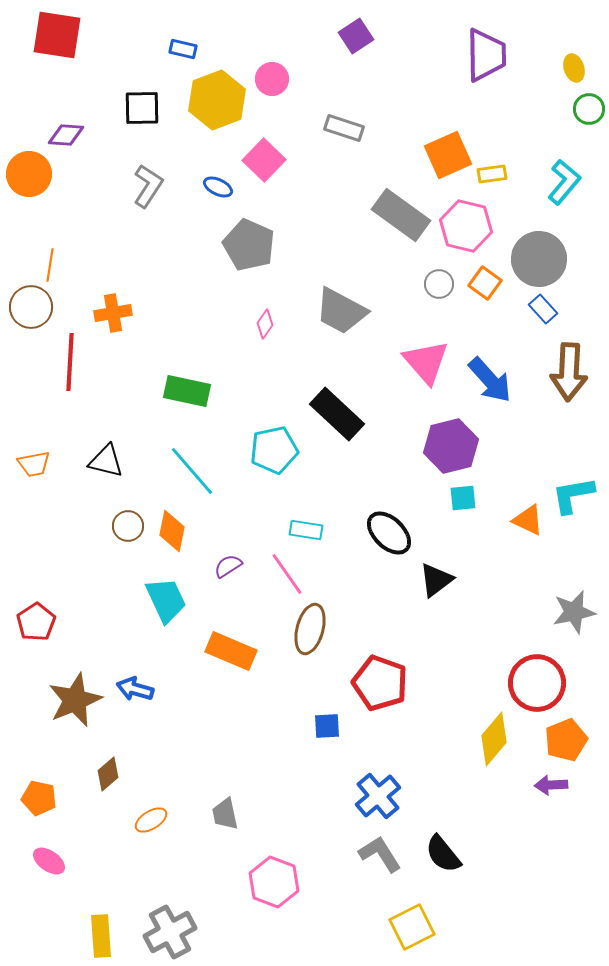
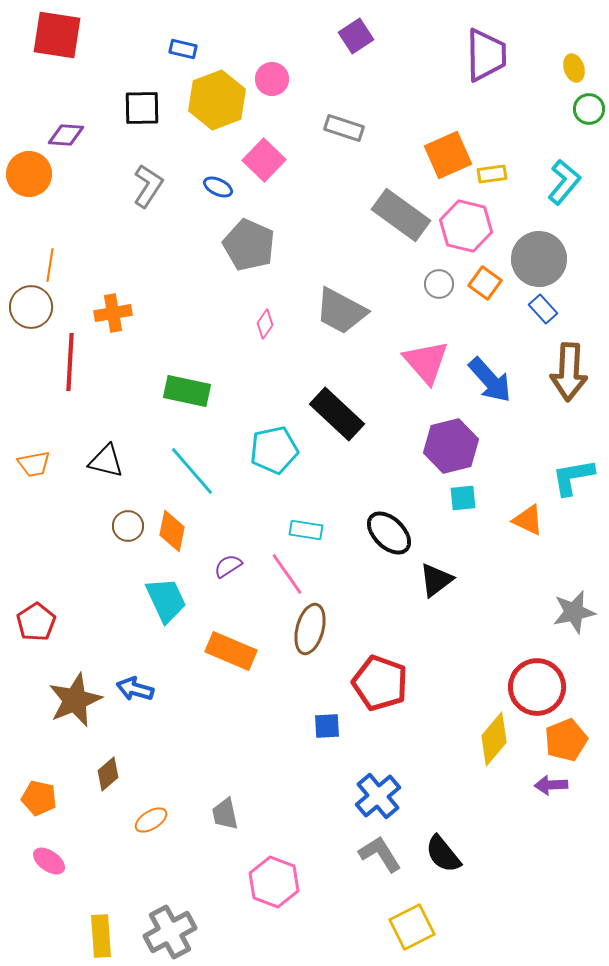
cyan L-shape at (573, 495): moved 18 px up
red circle at (537, 683): moved 4 px down
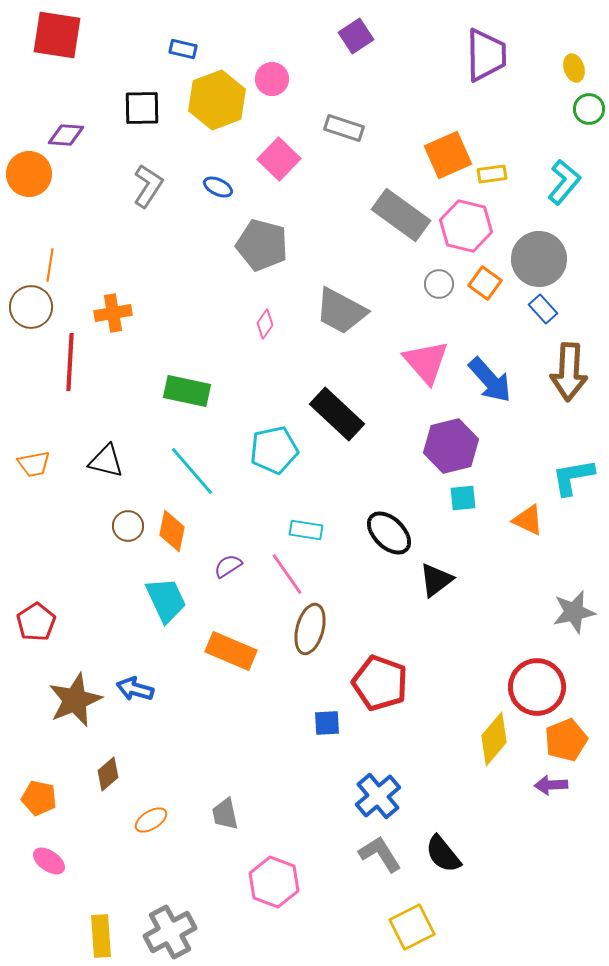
pink square at (264, 160): moved 15 px right, 1 px up
gray pentagon at (249, 245): moved 13 px right; rotated 9 degrees counterclockwise
blue square at (327, 726): moved 3 px up
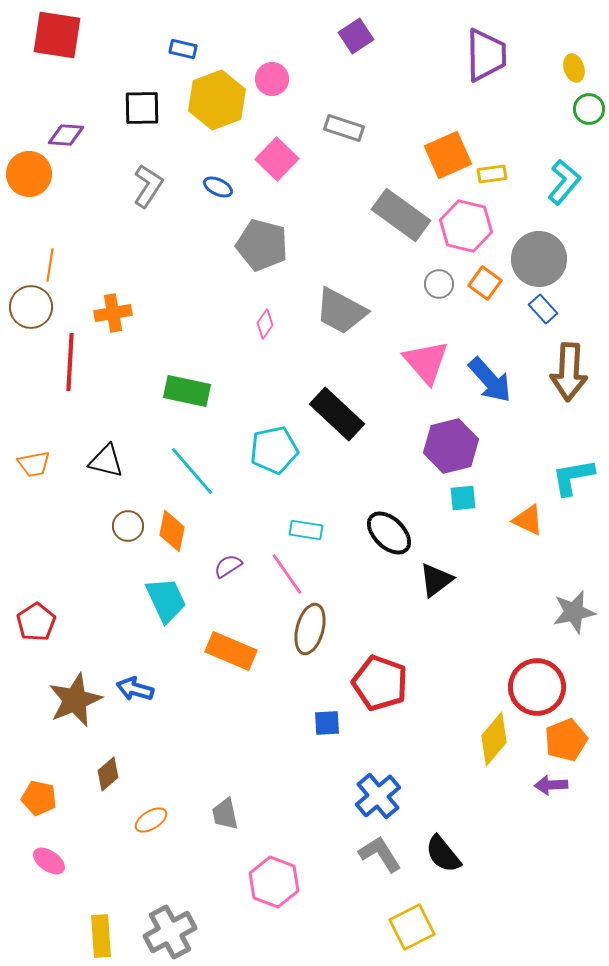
pink square at (279, 159): moved 2 px left
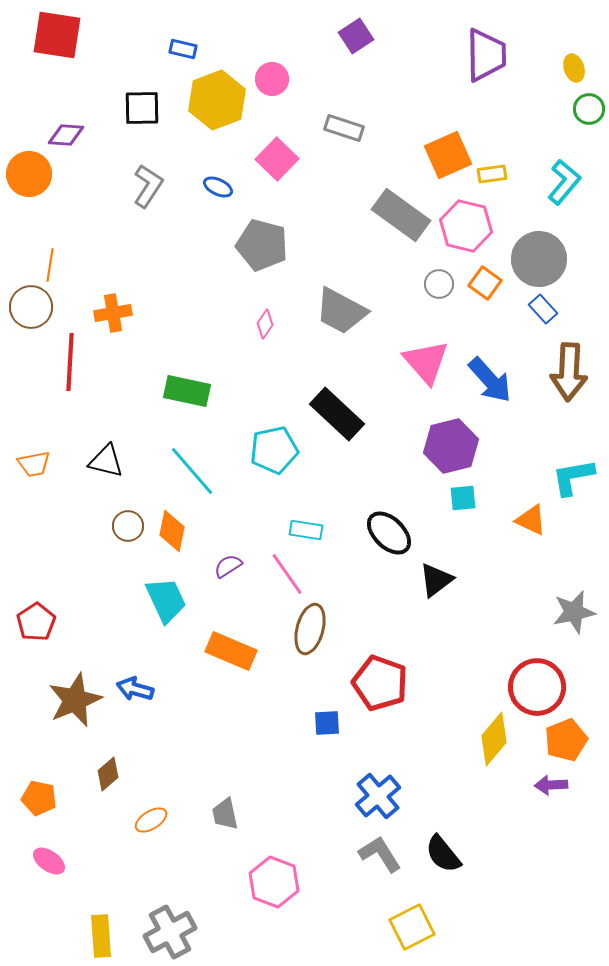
orange triangle at (528, 520): moved 3 px right
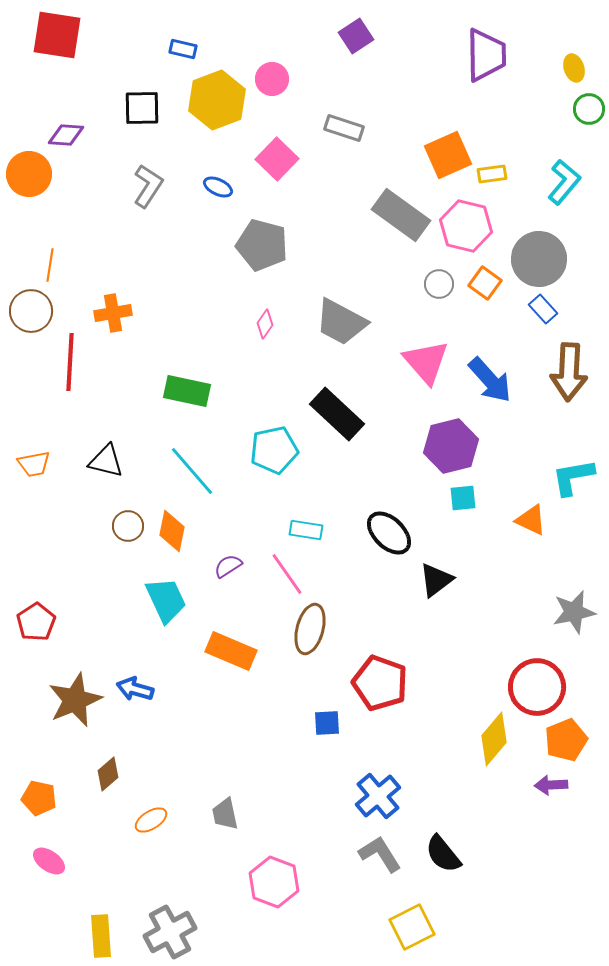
brown circle at (31, 307): moved 4 px down
gray trapezoid at (341, 311): moved 11 px down
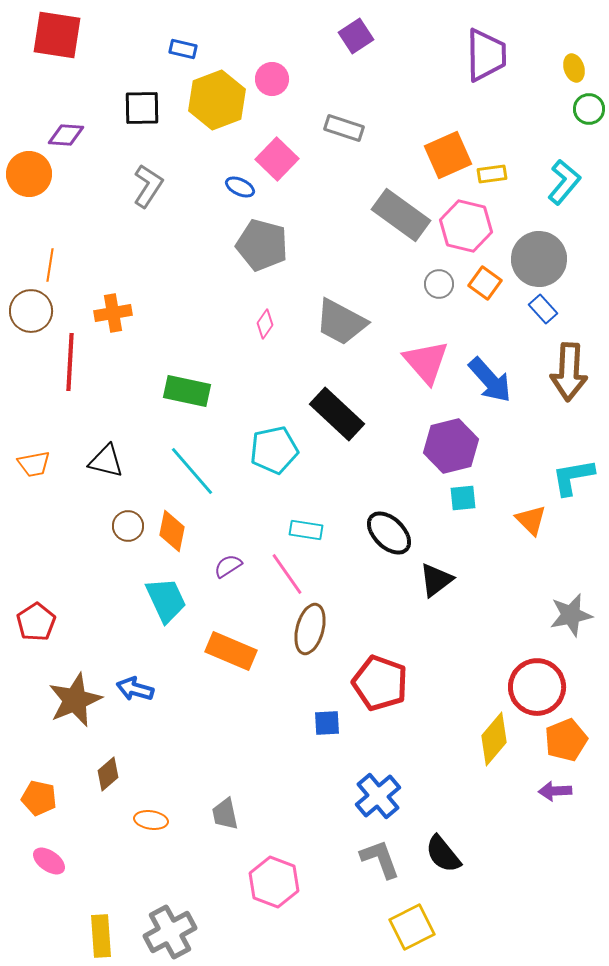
blue ellipse at (218, 187): moved 22 px right
orange triangle at (531, 520): rotated 20 degrees clockwise
gray star at (574, 612): moved 3 px left, 3 px down
purple arrow at (551, 785): moved 4 px right, 6 px down
orange ellipse at (151, 820): rotated 40 degrees clockwise
gray L-shape at (380, 854): moved 5 px down; rotated 12 degrees clockwise
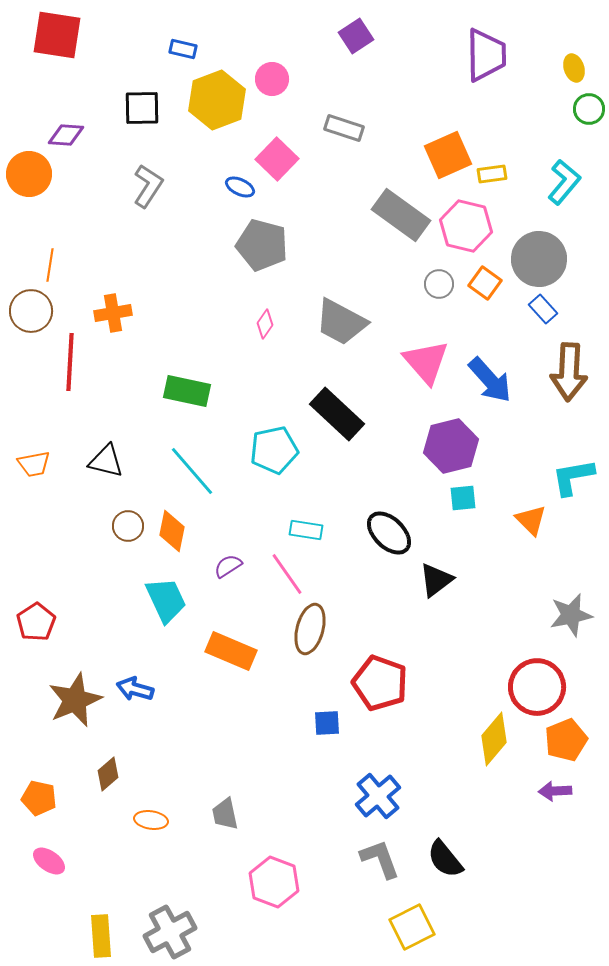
black semicircle at (443, 854): moved 2 px right, 5 px down
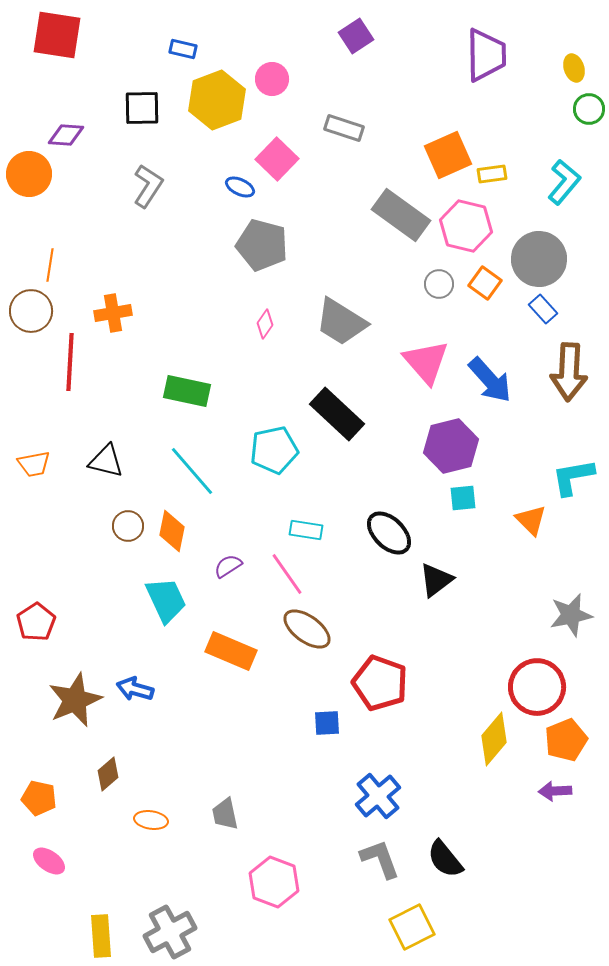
gray trapezoid at (341, 322): rotated 4 degrees clockwise
brown ellipse at (310, 629): moved 3 px left; rotated 69 degrees counterclockwise
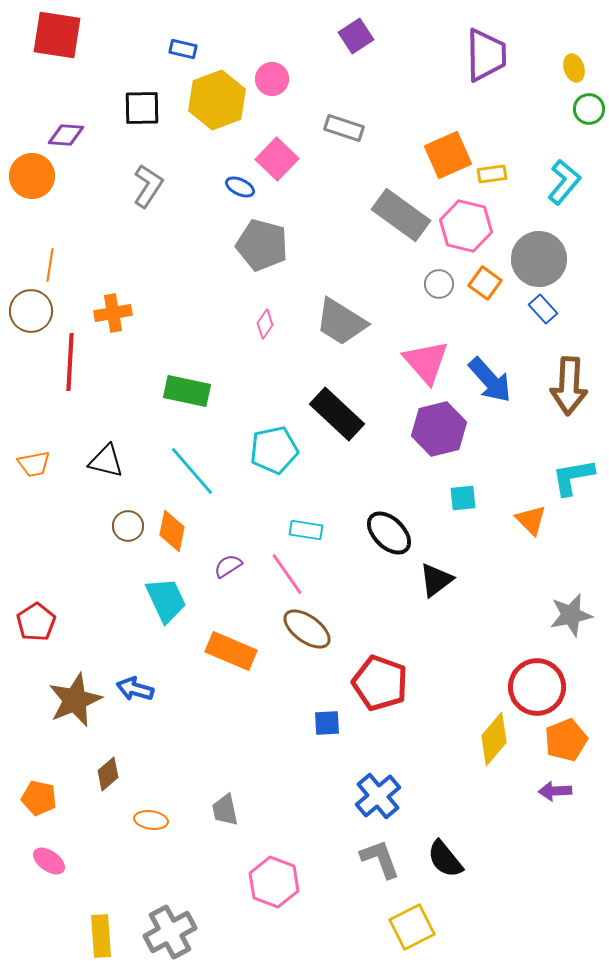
orange circle at (29, 174): moved 3 px right, 2 px down
brown arrow at (569, 372): moved 14 px down
purple hexagon at (451, 446): moved 12 px left, 17 px up
gray trapezoid at (225, 814): moved 4 px up
